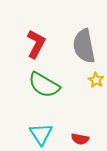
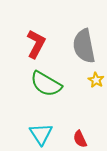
green semicircle: moved 2 px right, 1 px up
red semicircle: rotated 54 degrees clockwise
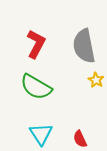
green semicircle: moved 10 px left, 3 px down
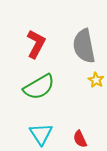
green semicircle: moved 3 px right; rotated 60 degrees counterclockwise
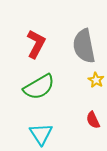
red semicircle: moved 13 px right, 19 px up
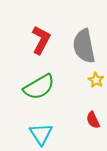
red L-shape: moved 5 px right, 4 px up
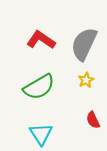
red L-shape: rotated 84 degrees counterclockwise
gray semicircle: moved 2 px up; rotated 36 degrees clockwise
yellow star: moved 10 px left; rotated 14 degrees clockwise
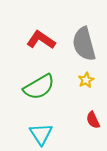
gray semicircle: rotated 40 degrees counterclockwise
